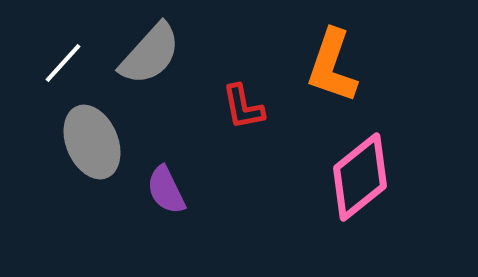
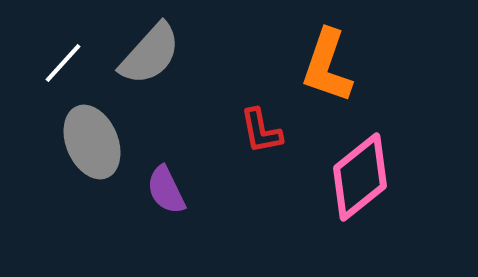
orange L-shape: moved 5 px left
red L-shape: moved 18 px right, 24 px down
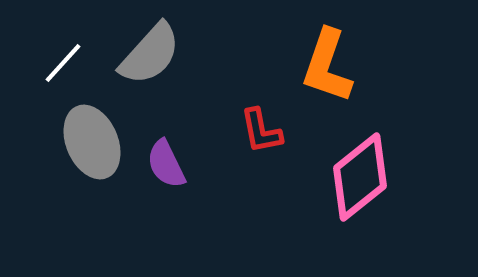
purple semicircle: moved 26 px up
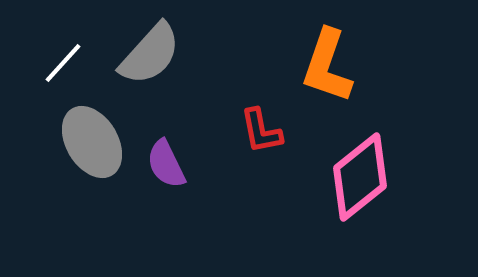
gray ellipse: rotated 8 degrees counterclockwise
